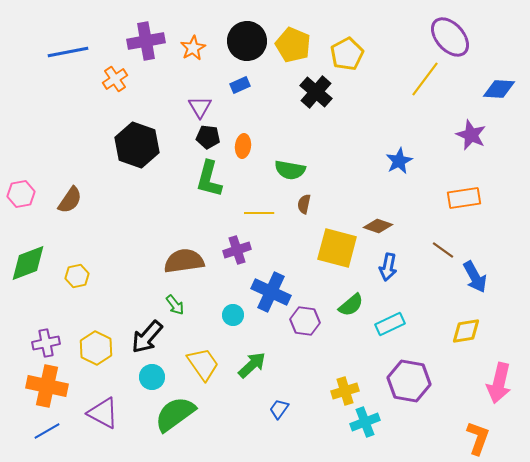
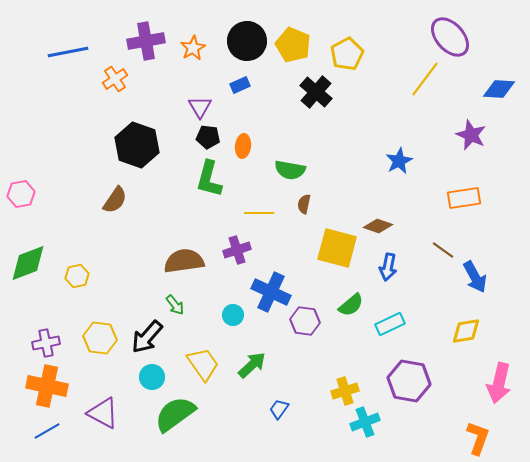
brown semicircle at (70, 200): moved 45 px right
yellow hexagon at (96, 348): moved 4 px right, 10 px up; rotated 20 degrees counterclockwise
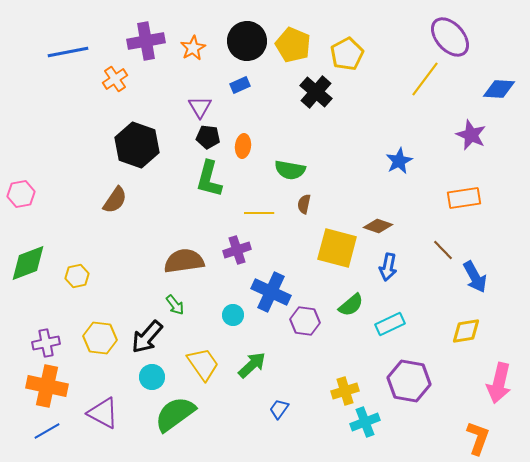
brown line at (443, 250): rotated 10 degrees clockwise
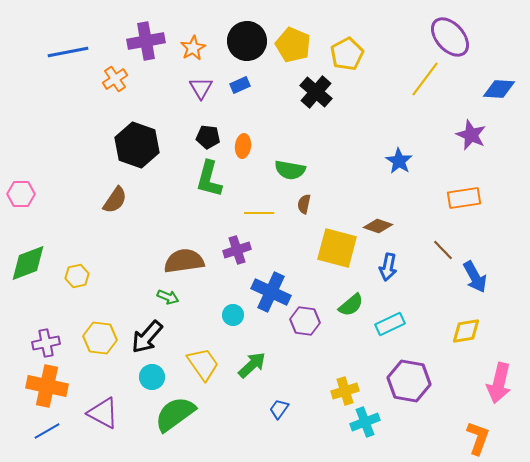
purple triangle at (200, 107): moved 1 px right, 19 px up
blue star at (399, 161): rotated 12 degrees counterclockwise
pink hexagon at (21, 194): rotated 12 degrees clockwise
green arrow at (175, 305): moved 7 px left, 8 px up; rotated 30 degrees counterclockwise
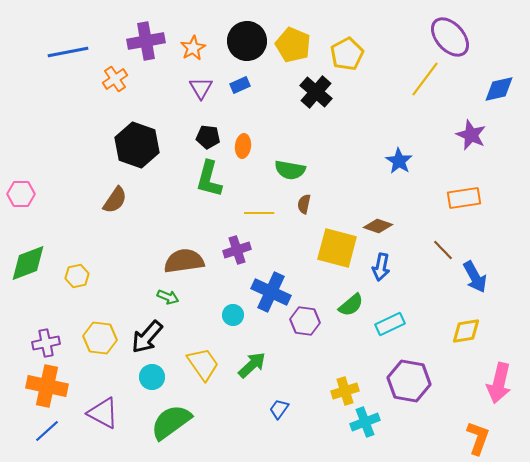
blue diamond at (499, 89): rotated 16 degrees counterclockwise
blue arrow at (388, 267): moved 7 px left
green semicircle at (175, 414): moved 4 px left, 8 px down
blue line at (47, 431): rotated 12 degrees counterclockwise
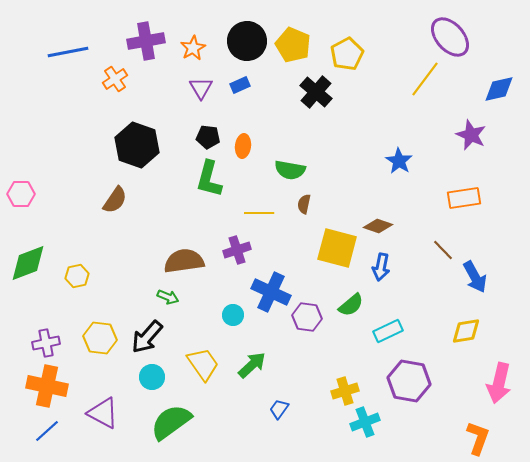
purple hexagon at (305, 321): moved 2 px right, 4 px up
cyan rectangle at (390, 324): moved 2 px left, 7 px down
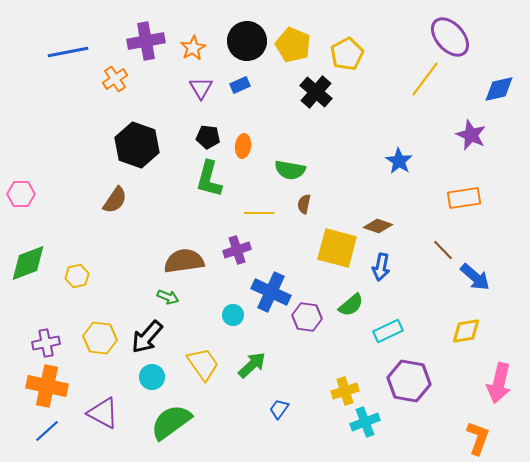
blue arrow at (475, 277): rotated 20 degrees counterclockwise
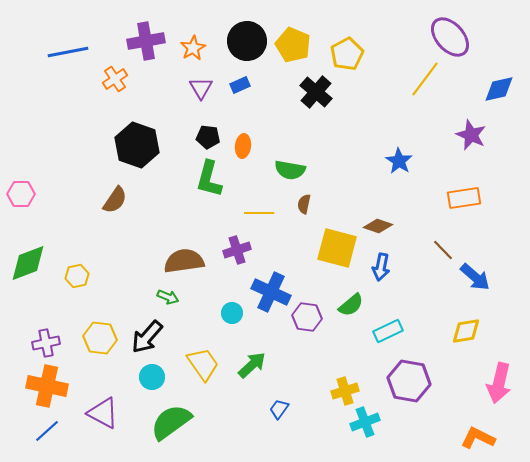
cyan circle at (233, 315): moved 1 px left, 2 px up
orange L-shape at (478, 438): rotated 84 degrees counterclockwise
